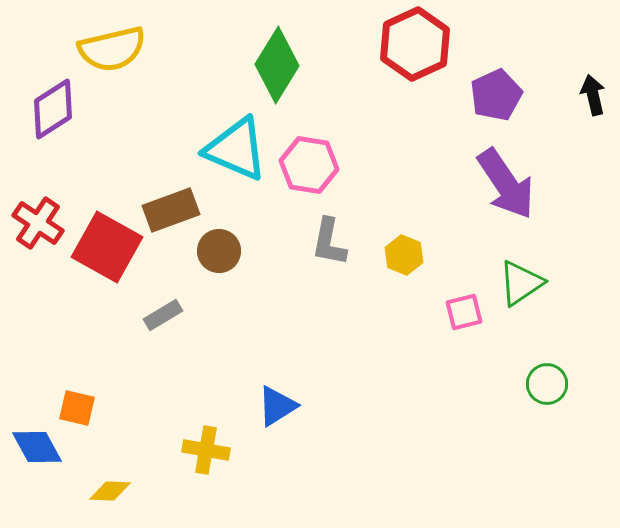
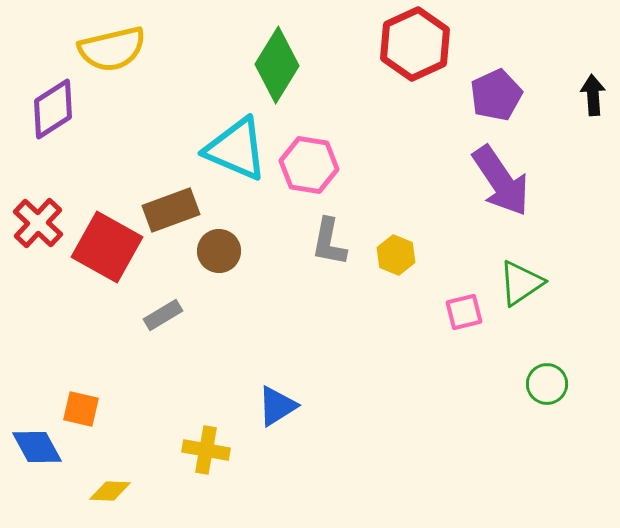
black arrow: rotated 9 degrees clockwise
purple arrow: moved 5 px left, 3 px up
red cross: rotated 9 degrees clockwise
yellow hexagon: moved 8 px left
orange square: moved 4 px right, 1 px down
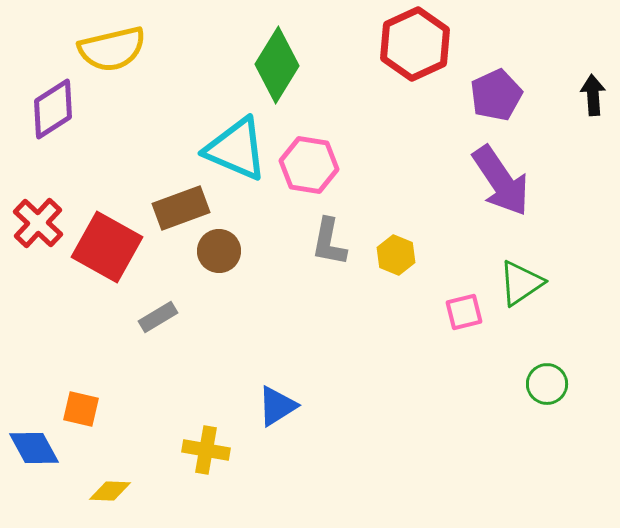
brown rectangle: moved 10 px right, 2 px up
gray rectangle: moved 5 px left, 2 px down
blue diamond: moved 3 px left, 1 px down
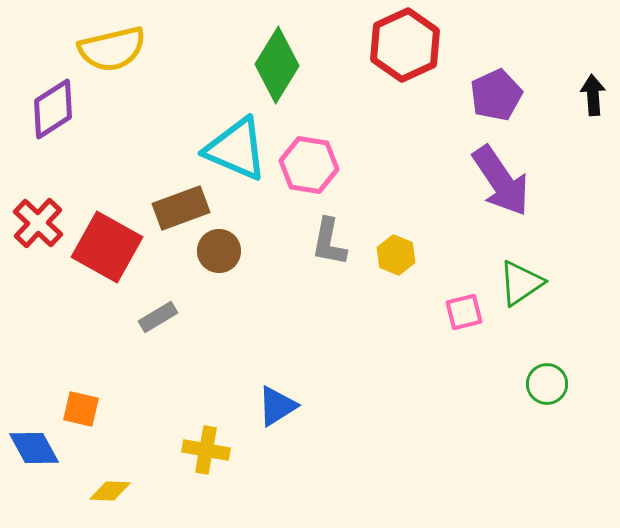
red hexagon: moved 10 px left, 1 px down
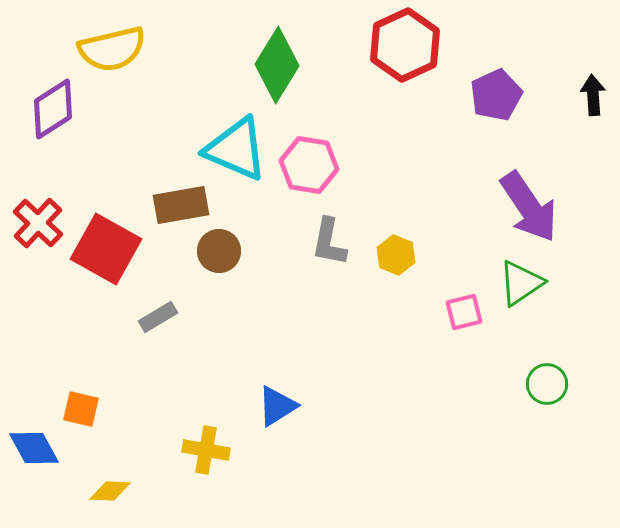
purple arrow: moved 28 px right, 26 px down
brown rectangle: moved 3 px up; rotated 10 degrees clockwise
red square: moved 1 px left, 2 px down
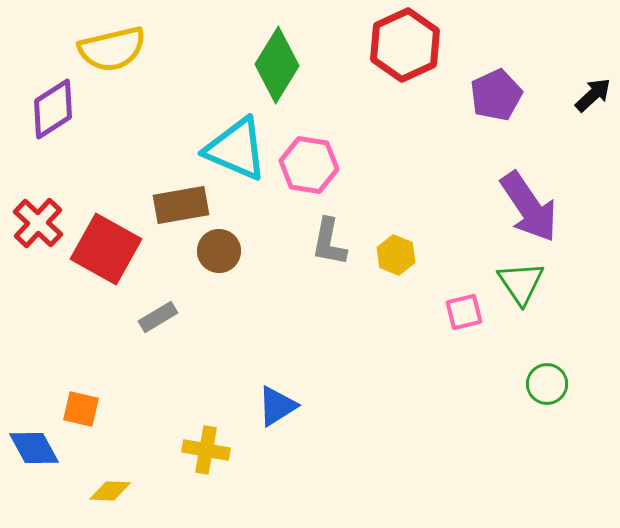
black arrow: rotated 51 degrees clockwise
green triangle: rotated 30 degrees counterclockwise
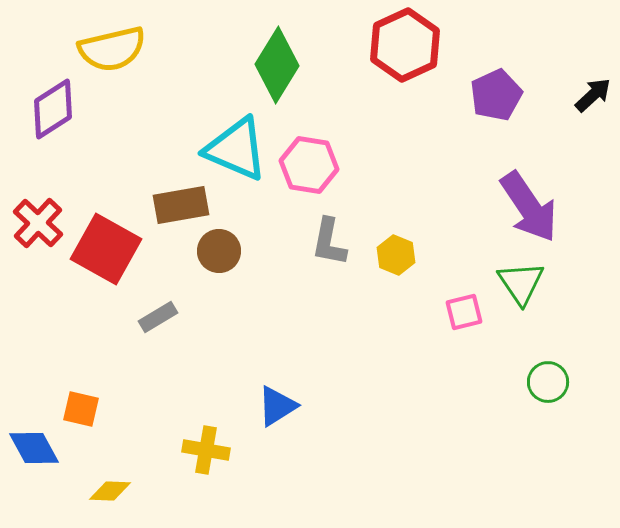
green circle: moved 1 px right, 2 px up
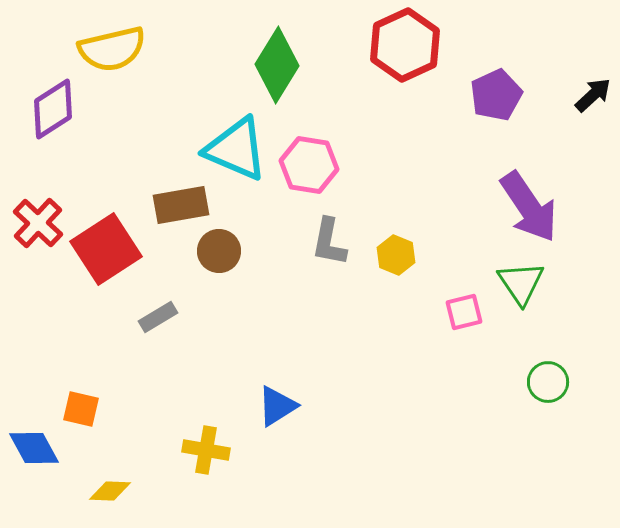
red square: rotated 28 degrees clockwise
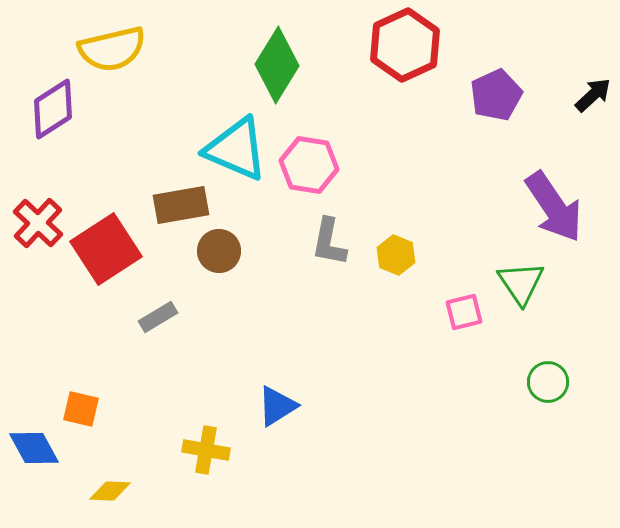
purple arrow: moved 25 px right
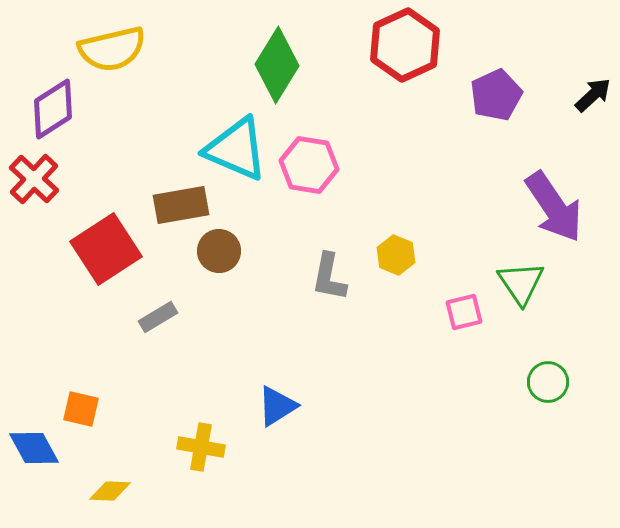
red cross: moved 4 px left, 44 px up
gray L-shape: moved 35 px down
yellow cross: moved 5 px left, 3 px up
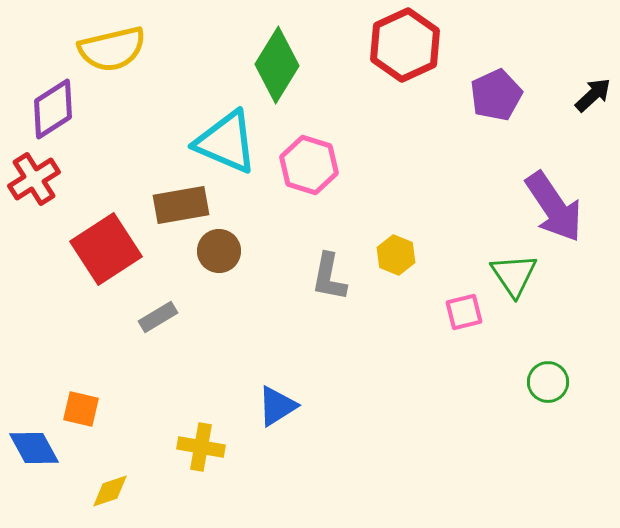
cyan triangle: moved 10 px left, 7 px up
pink hexagon: rotated 8 degrees clockwise
red cross: rotated 15 degrees clockwise
green triangle: moved 7 px left, 8 px up
yellow diamond: rotated 21 degrees counterclockwise
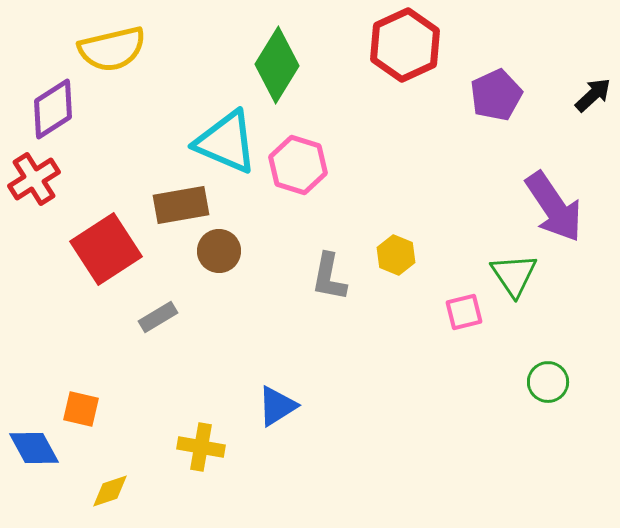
pink hexagon: moved 11 px left
